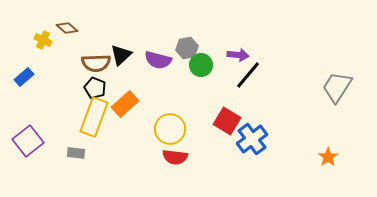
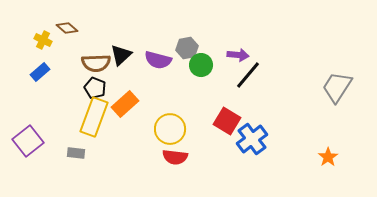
blue rectangle: moved 16 px right, 5 px up
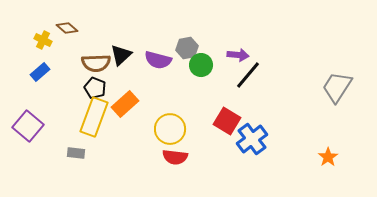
purple square: moved 15 px up; rotated 12 degrees counterclockwise
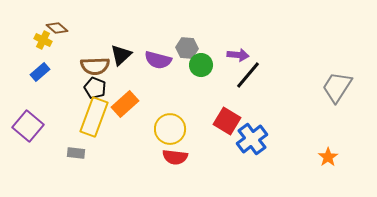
brown diamond: moved 10 px left
gray hexagon: rotated 15 degrees clockwise
brown semicircle: moved 1 px left, 3 px down
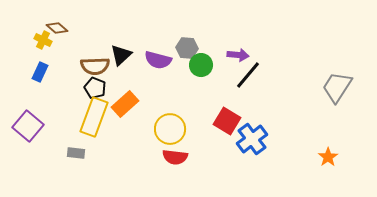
blue rectangle: rotated 24 degrees counterclockwise
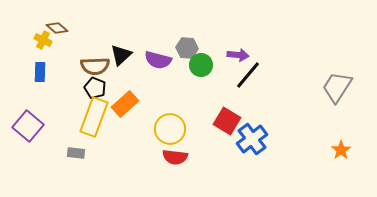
blue rectangle: rotated 24 degrees counterclockwise
orange star: moved 13 px right, 7 px up
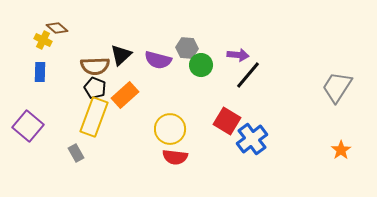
orange rectangle: moved 9 px up
gray rectangle: rotated 54 degrees clockwise
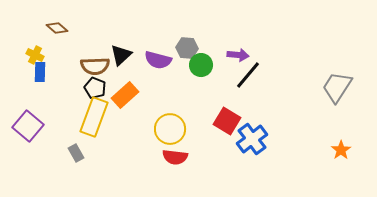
yellow cross: moved 8 px left, 15 px down
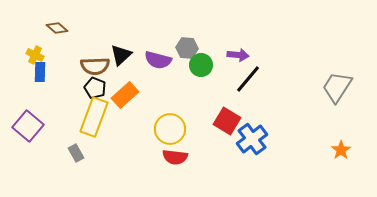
black line: moved 4 px down
